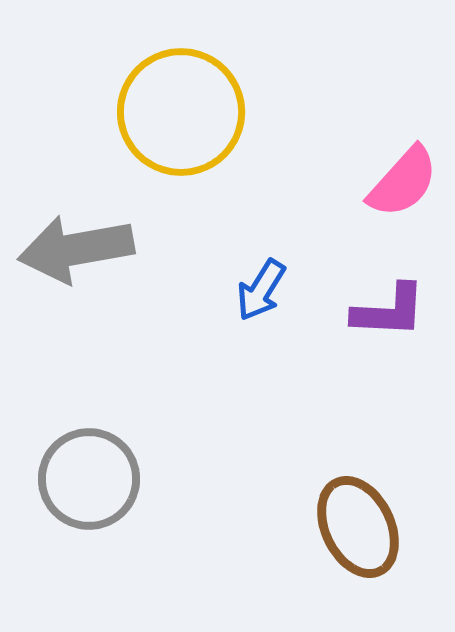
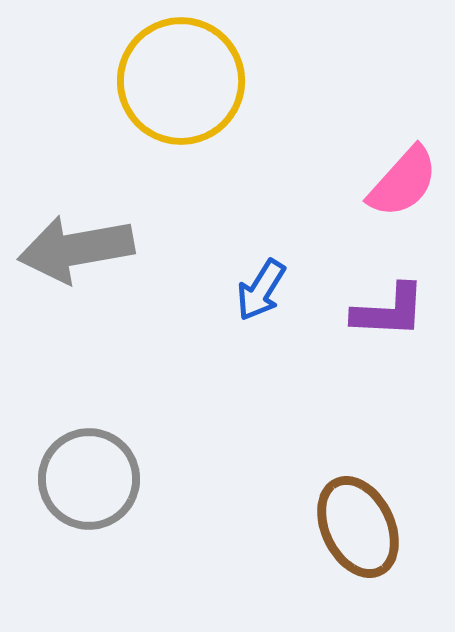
yellow circle: moved 31 px up
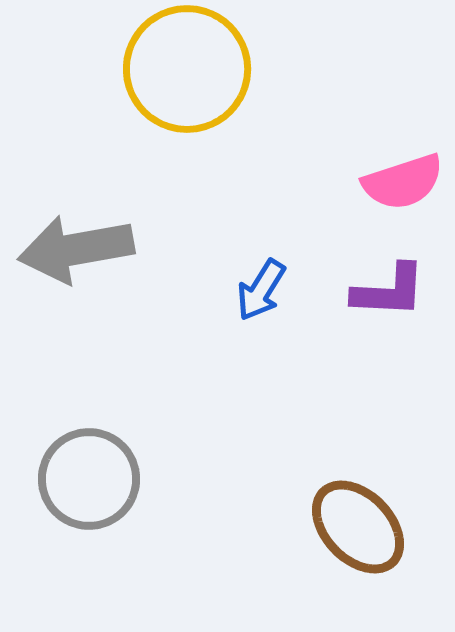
yellow circle: moved 6 px right, 12 px up
pink semicircle: rotated 30 degrees clockwise
purple L-shape: moved 20 px up
brown ellipse: rotated 18 degrees counterclockwise
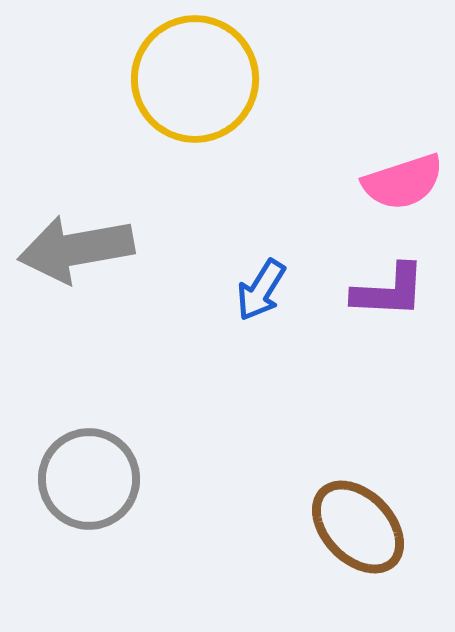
yellow circle: moved 8 px right, 10 px down
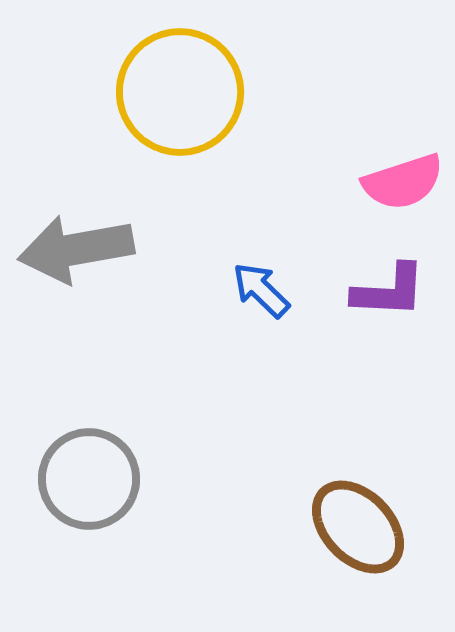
yellow circle: moved 15 px left, 13 px down
blue arrow: rotated 102 degrees clockwise
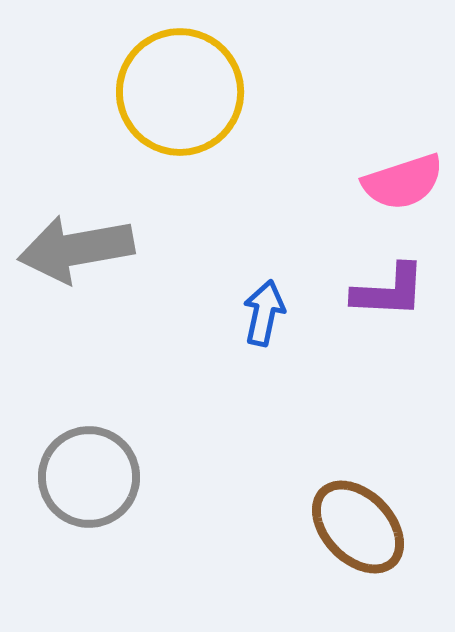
blue arrow: moved 3 px right, 23 px down; rotated 58 degrees clockwise
gray circle: moved 2 px up
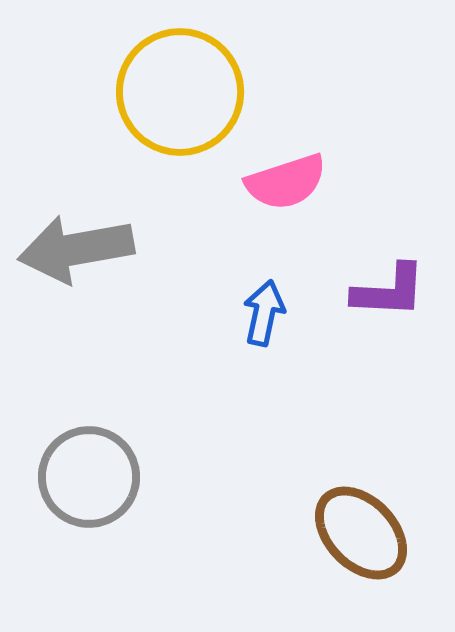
pink semicircle: moved 117 px left
brown ellipse: moved 3 px right, 6 px down
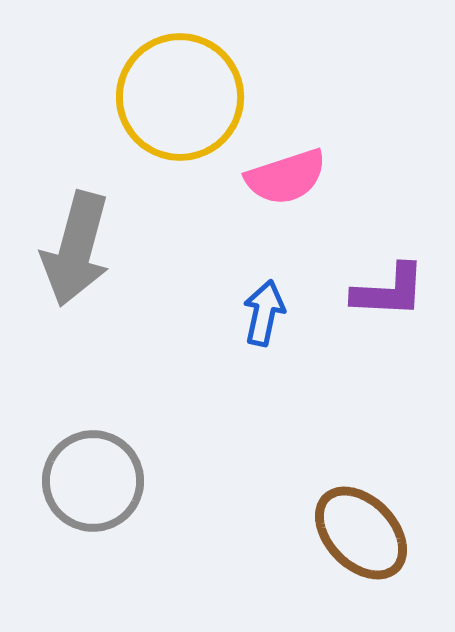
yellow circle: moved 5 px down
pink semicircle: moved 5 px up
gray arrow: rotated 65 degrees counterclockwise
gray circle: moved 4 px right, 4 px down
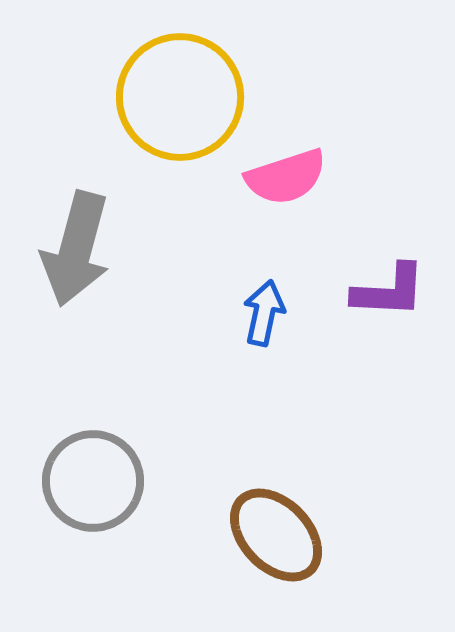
brown ellipse: moved 85 px left, 2 px down
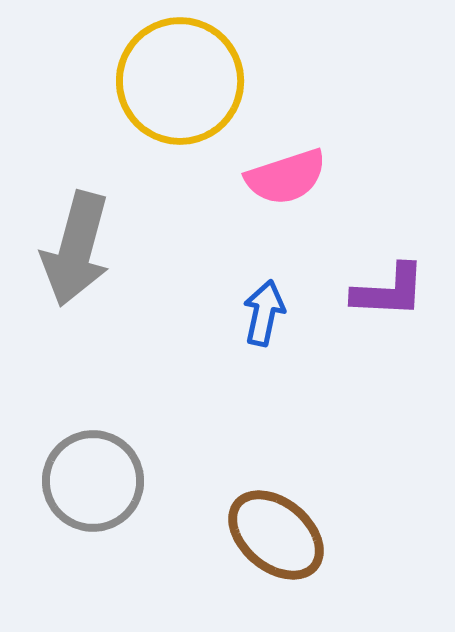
yellow circle: moved 16 px up
brown ellipse: rotated 6 degrees counterclockwise
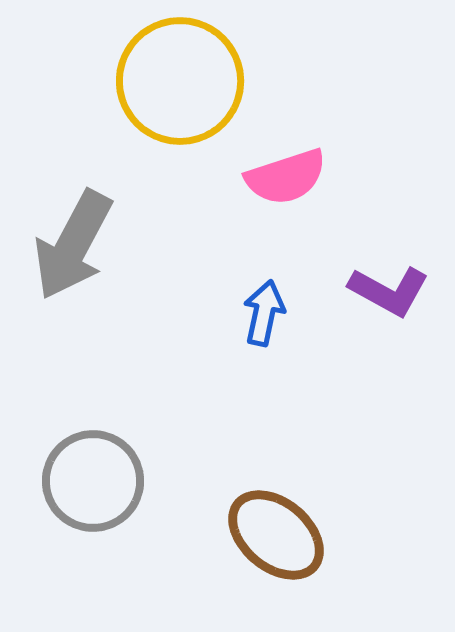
gray arrow: moved 3 px left, 4 px up; rotated 13 degrees clockwise
purple L-shape: rotated 26 degrees clockwise
